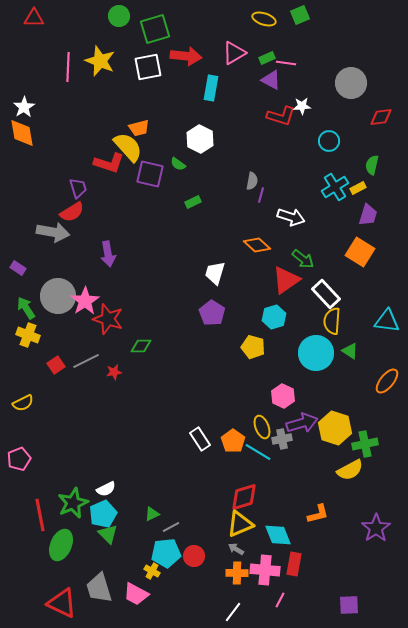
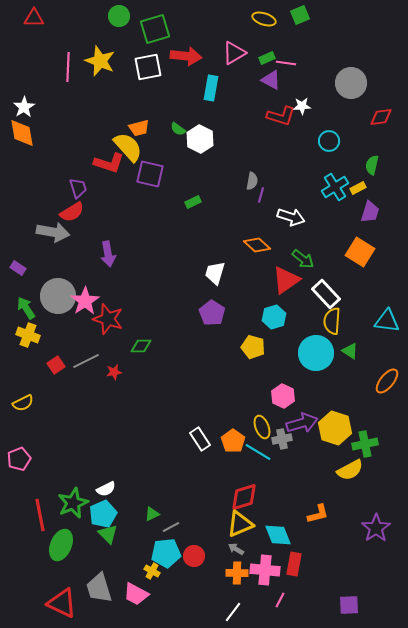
green semicircle at (178, 164): moved 35 px up
purple trapezoid at (368, 215): moved 2 px right, 3 px up
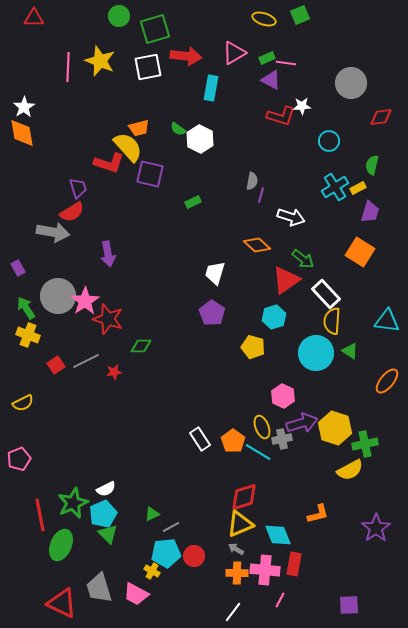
purple rectangle at (18, 268): rotated 28 degrees clockwise
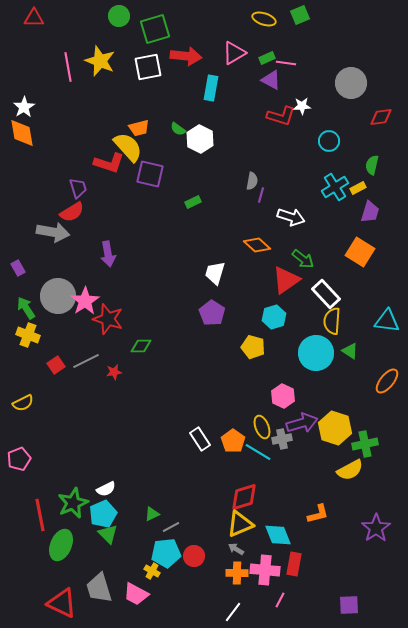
pink line at (68, 67): rotated 12 degrees counterclockwise
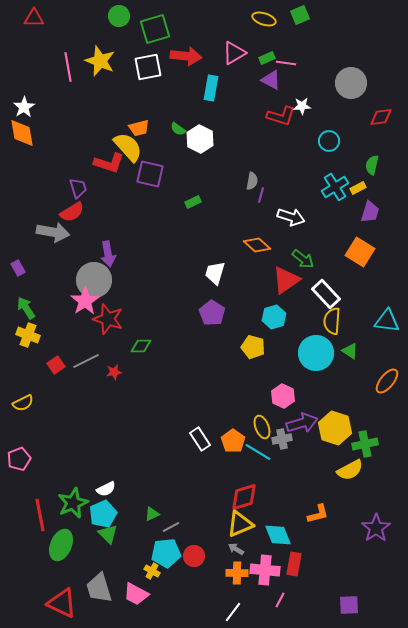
gray circle at (58, 296): moved 36 px right, 16 px up
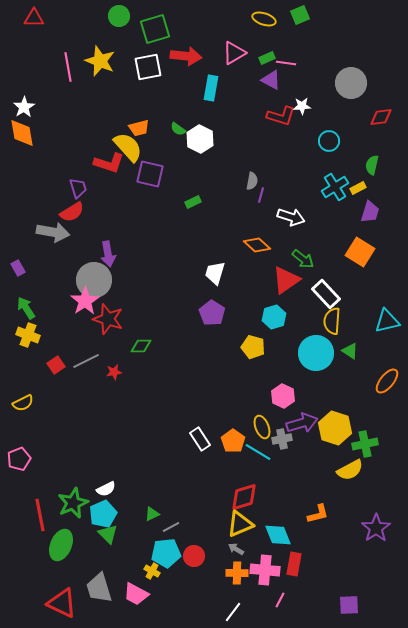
cyan triangle at (387, 321): rotated 20 degrees counterclockwise
